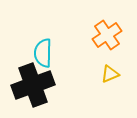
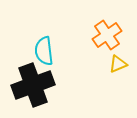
cyan semicircle: moved 1 px right, 2 px up; rotated 8 degrees counterclockwise
yellow triangle: moved 8 px right, 10 px up
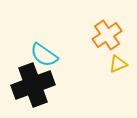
cyan semicircle: moved 4 px down; rotated 48 degrees counterclockwise
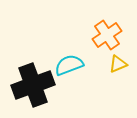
cyan semicircle: moved 25 px right, 10 px down; rotated 124 degrees clockwise
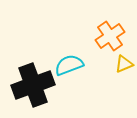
orange cross: moved 3 px right, 1 px down
yellow triangle: moved 6 px right
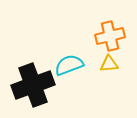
orange cross: rotated 20 degrees clockwise
yellow triangle: moved 15 px left; rotated 18 degrees clockwise
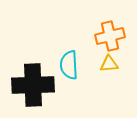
cyan semicircle: rotated 72 degrees counterclockwise
black cross: rotated 18 degrees clockwise
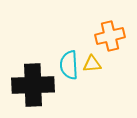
yellow triangle: moved 17 px left
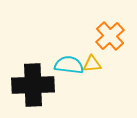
orange cross: rotated 28 degrees counterclockwise
cyan semicircle: rotated 100 degrees clockwise
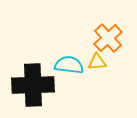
orange cross: moved 2 px left, 2 px down
yellow triangle: moved 5 px right, 2 px up
